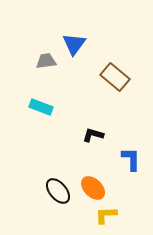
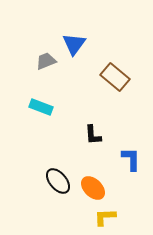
gray trapezoid: rotated 15 degrees counterclockwise
black L-shape: rotated 110 degrees counterclockwise
black ellipse: moved 10 px up
yellow L-shape: moved 1 px left, 2 px down
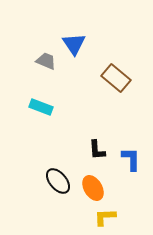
blue triangle: rotated 10 degrees counterclockwise
gray trapezoid: rotated 45 degrees clockwise
brown rectangle: moved 1 px right, 1 px down
black L-shape: moved 4 px right, 15 px down
orange ellipse: rotated 15 degrees clockwise
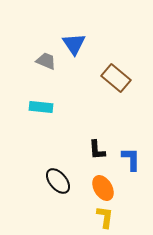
cyan rectangle: rotated 15 degrees counterclockwise
orange ellipse: moved 10 px right
yellow L-shape: rotated 100 degrees clockwise
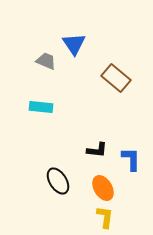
black L-shape: rotated 80 degrees counterclockwise
black ellipse: rotated 8 degrees clockwise
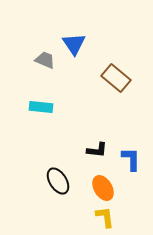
gray trapezoid: moved 1 px left, 1 px up
yellow L-shape: rotated 15 degrees counterclockwise
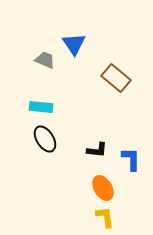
black ellipse: moved 13 px left, 42 px up
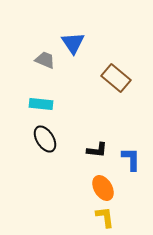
blue triangle: moved 1 px left, 1 px up
cyan rectangle: moved 3 px up
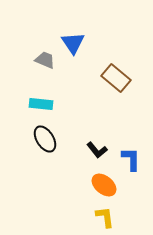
black L-shape: rotated 45 degrees clockwise
orange ellipse: moved 1 px right, 3 px up; rotated 20 degrees counterclockwise
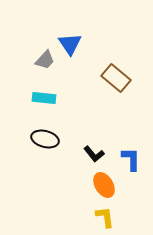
blue triangle: moved 3 px left, 1 px down
gray trapezoid: rotated 110 degrees clockwise
cyan rectangle: moved 3 px right, 6 px up
black ellipse: rotated 44 degrees counterclockwise
black L-shape: moved 3 px left, 4 px down
orange ellipse: rotated 20 degrees clockwise
